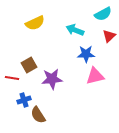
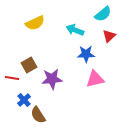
cyan semicircle: rotated 12 degrees counterclockwise
pink triangle: moved 3 px down
blue cross: rotated 24 degrees counterclockwise
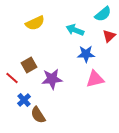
red line: rotated 32 degrees clockwise
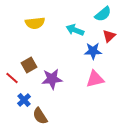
yellow semicircle: rotated 18 degrees clockwise
blue star: moved 7 px right, 3 px up
brown semicircle: moved 2 px right, 1 px down
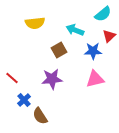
brown square: moved 30 px right, 15 px up
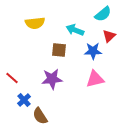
brown square: rotated 35 degrees clockwise
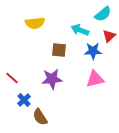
cyan arrow: moved 5 px right
brown semicircle: moved 1 px down
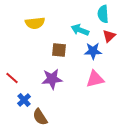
cyan semicircle: rotated 126 degrees clockwise
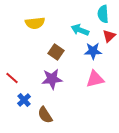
brown square: moved 3 px left, 2 px down; rotated 28 degrees clockwise
brown semicircle: moved 5 px right, 2 px up
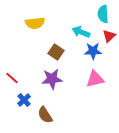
cyan arrow: moved 1 px right, 2 px down
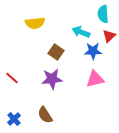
blue cross: moved 10 px left, 19 px down
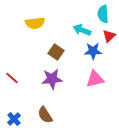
cyan arrow: moved 1 px right, 2 px up
